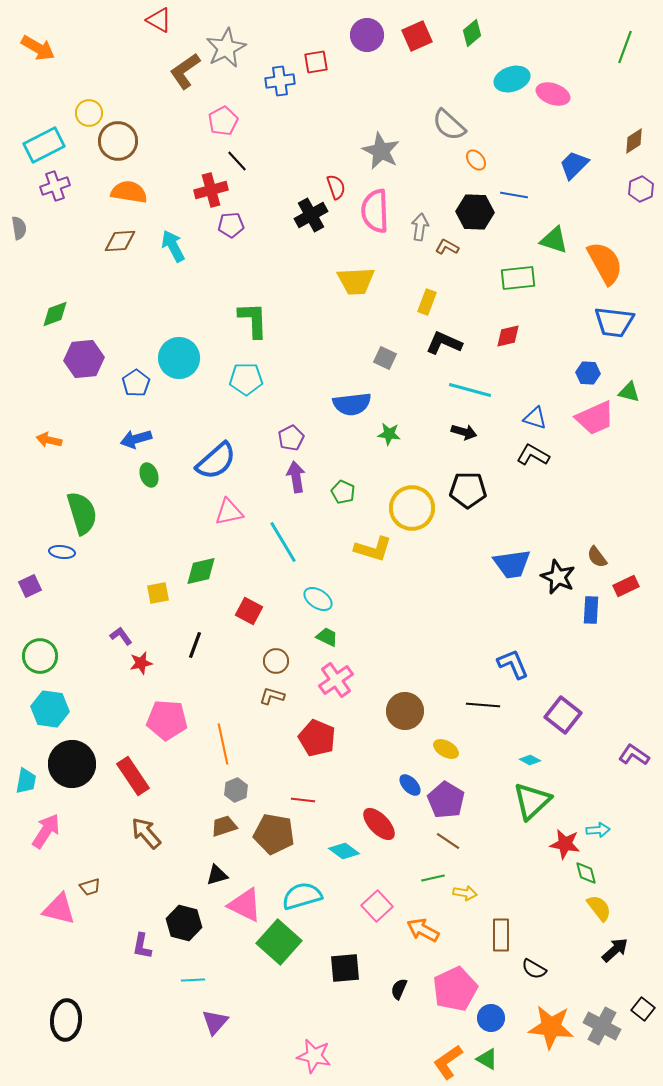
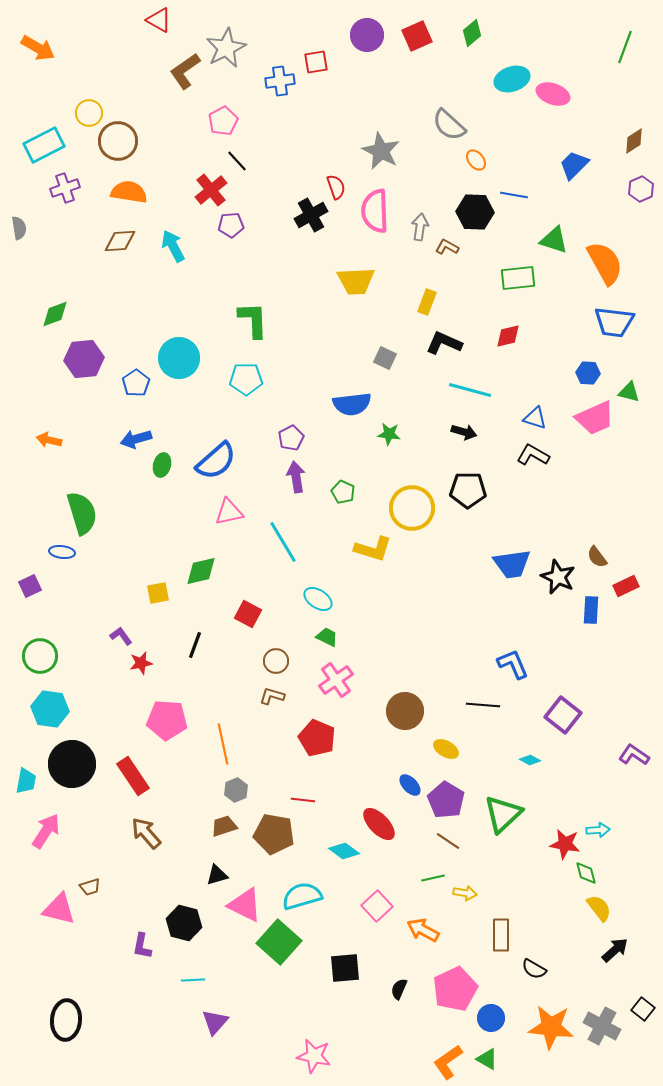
purple cross at (55, 186): moved 10 px right, 2 px down
red cross at (211, 190): rotated 24 degrees counterclockwise
green ellipse at (149, 475): moved 13 px right, 10 px up; rotated 35 degrees clockwise
red square at (249, 611): moved 1 px left, 3 px down
green triangle at (532, 801): moved 29 px left, 13 px down
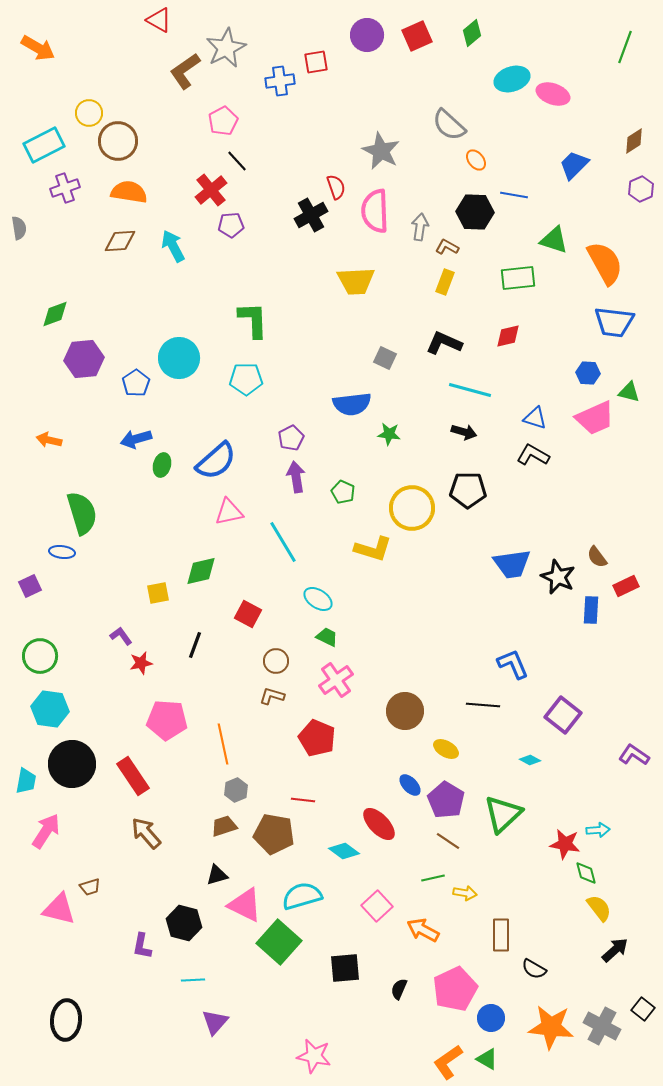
yellow rectangle at (427, 302): moved 18 px right, 20 px up
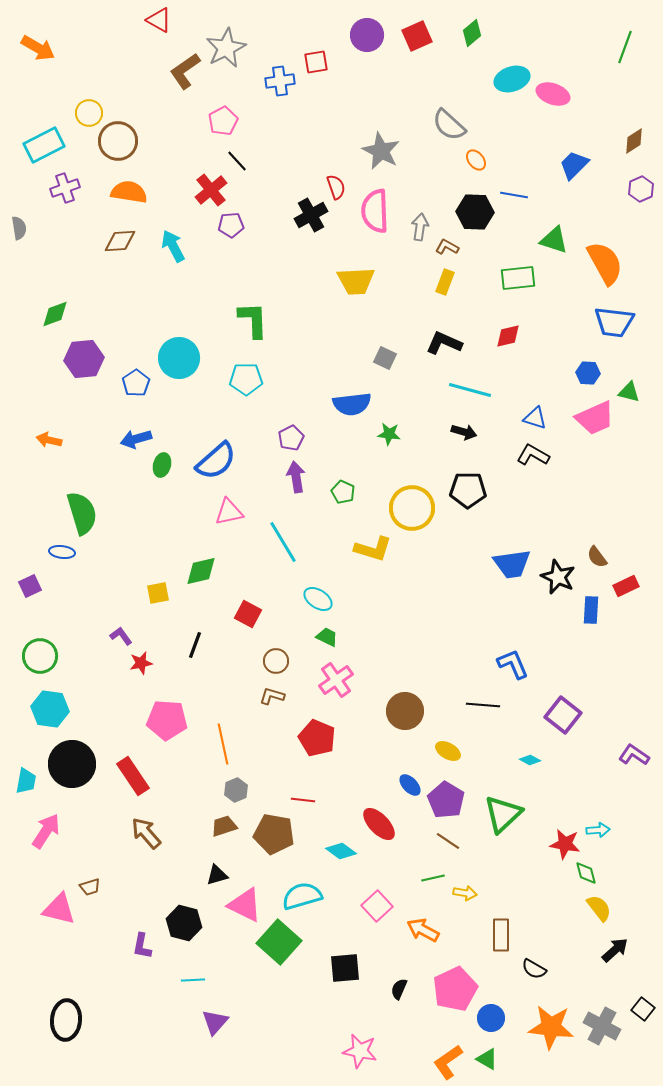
yellow ellipse at (446, 749): moved 2 px right, 2 px down
cyan diamond at (344, 851): moved 3 px left
pink star at (314, 1056): moved 46 px right, 5 px up
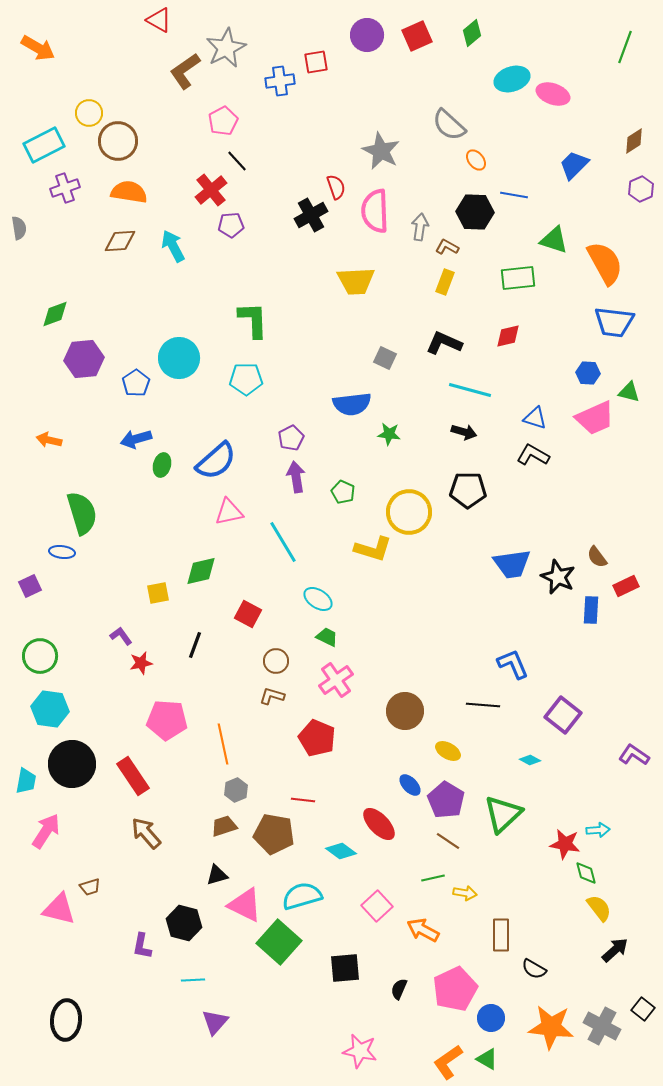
yellow circle at (412, 508): moved 3 px left, 4 px down
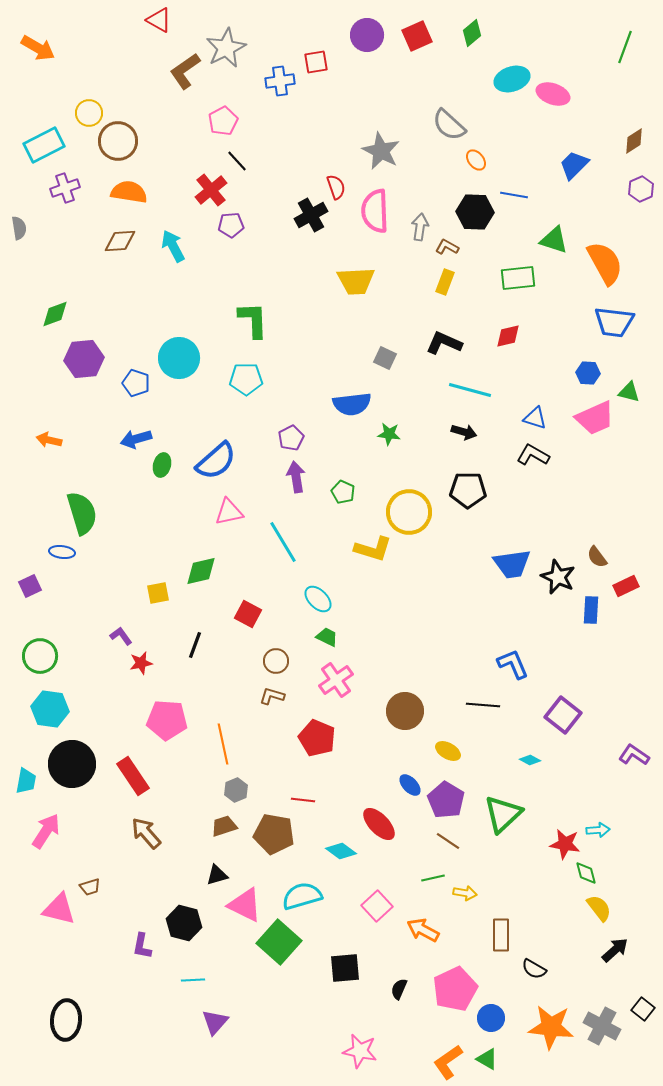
blue pentagon at (136, 383): rotated 20 degrees counterclockwise
cyan ellipse at (318, 599): rotated 12 degrees clockwise
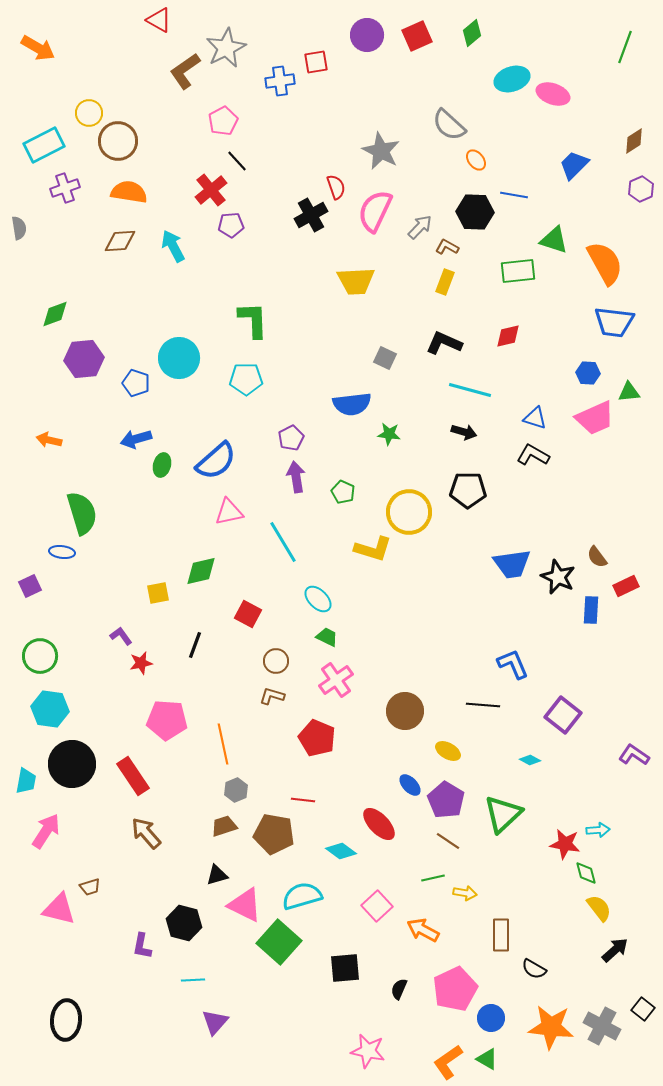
pink semicircle at (375, 211): rotated 27 degrees clockwise
gray arrow at (420, 227): rotated 36 degrees clockwise
green rectangle at (518, 278): moved 7 px up
green triangle at (629, 392): rotated 20 degrees counterclockwise
pink star at (360, 1051): moved 8 px right
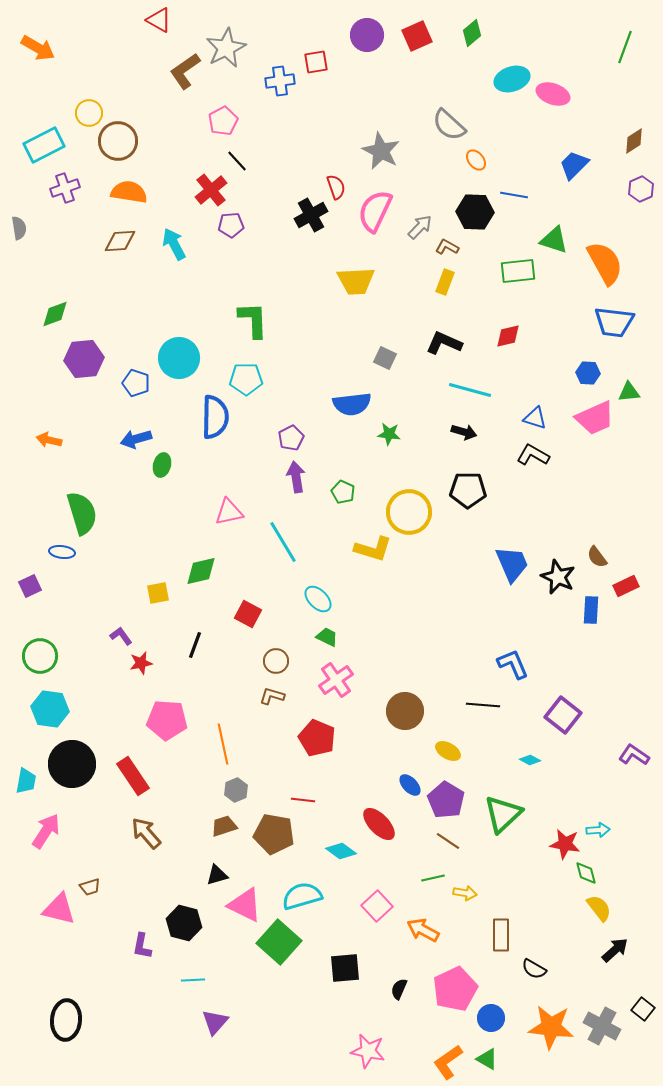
cyan arrow at (173, 246): moved 1 px right, 2 px up
blue semicircle at (216, 461): moved 1 px left, 44 px up; rotated 48 degrees counterclockwise
blue trapezoid at (512, 564): rotated 105 degrees counterclockwise
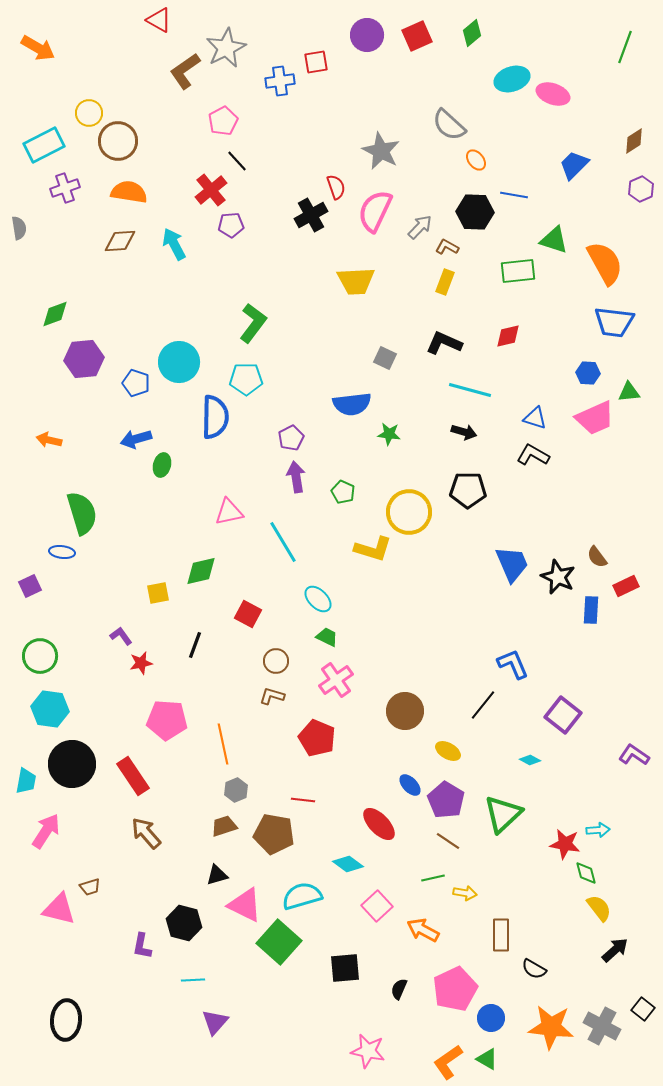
green L-shape at (253, 320): moved 3 px down; rotated 39 degrees clockwise
cyan circle at (179, 358): moved 4 px down
black line at (483, 705): rotated 56 degrees counterclockwise
cyan diamond at (341, 851): moved 7 px right, 13 px down
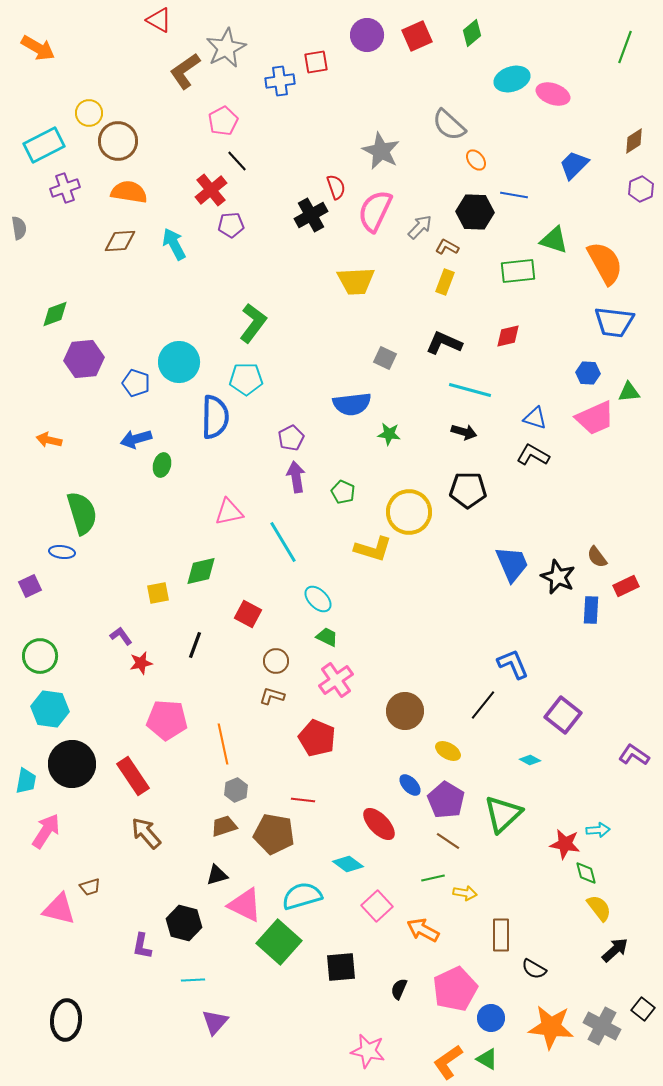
black square at (345, 968): moved 4 px left, 1 px up
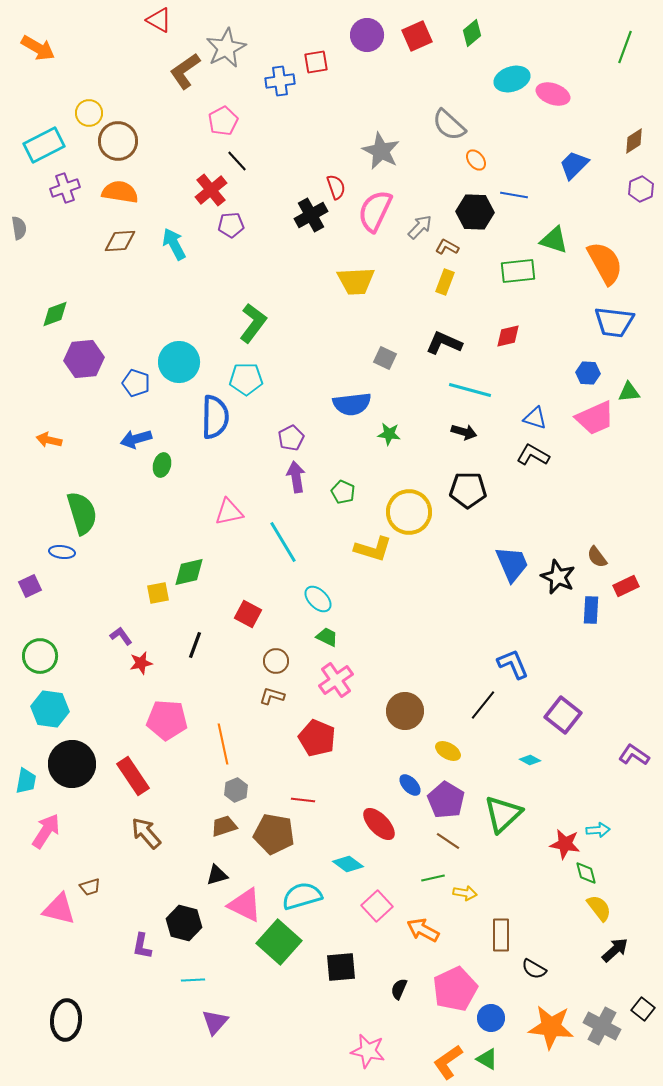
orange semicircle at (129, 192): moved 9 px left
green diamond at (201, 571): moved 12 px left, 1 px down
